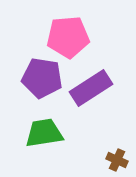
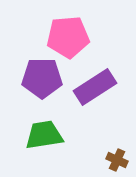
purple pentagon: rotated 9 degrees counterclockwise
purple rectangle: moved 4 px right, 1 px up
green trapezoid: moved 2 px down
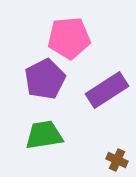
pink pentagon: moved 1 px right, 1 px down
purple pentagon: moved 3 px right, 1 px down; rotated 27 degrees counterclockwise
purple rectangle: moved 12 px right, 3 px down
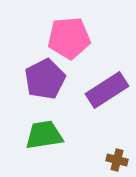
brown cross: rotated 10 degrees counterclockwise
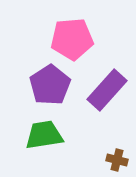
pink pentagon: moved 3 px right, 1 px down
purple pentagon: moved 5 px right, 6 px down; rotated 6 degrees counterclockwise
purple rectangle: rotated 15 degrees counterclockwise
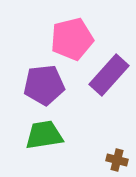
pink pentagon: rotated 9 degrees counterclockwise
purple pentagon: moved 6 px left; rotated 27 degrees clockwise
purple rectangle: moved 2 px right, 15 px up
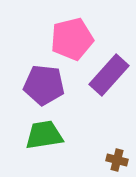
purple pentagon: rotated 12 degrees clockwise
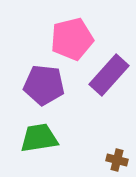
green trapezoid: moved 5 px left, 3 px down
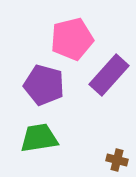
purple pentagon: rotated 9 degrees clockwise
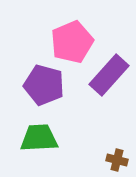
pink pentagon: moved 3 px down; rotated 9 degrees counterclockwise
green trapezoid: rotated 6 degrees clockwise
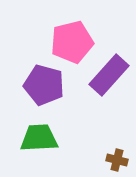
pink pentagon: rotated 9 degrees clockwise
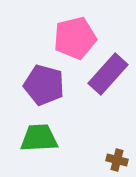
pink pentagon: moved 3 px right, 4 px up
purple rectangle: moved 1 px left, 1 px up
